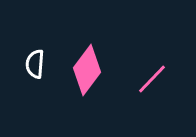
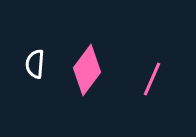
pink line: rotated 20 degrees counterclockwise
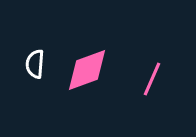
pink diamond: rotated 33 degrees clockwise
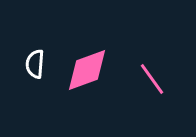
pink line: rotated 60 degrees counterclockwise
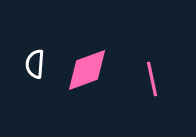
pink line: rotated 24 degrees clockwise
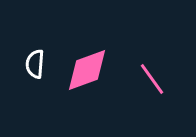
pink line: rotated 24 degrees counterclockwise
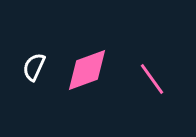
white semicircle: moved 1 px left, 3 px down; rotated 20 degrees clockwise
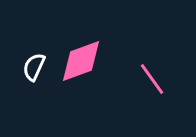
pink diamond: moved 6 px left, 9 px up
